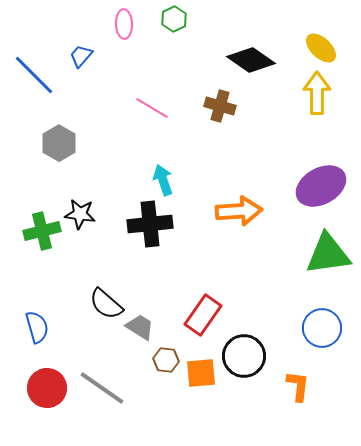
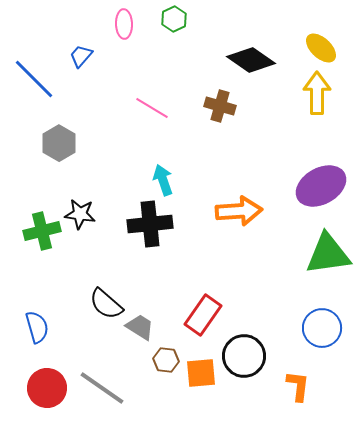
blue line: moved 4 px down
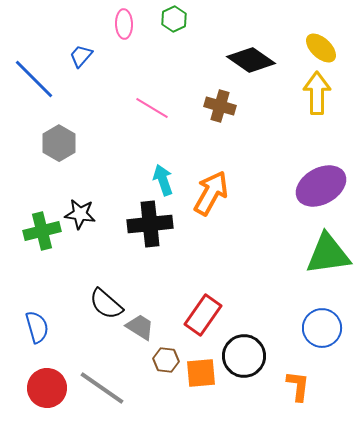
orange arrow: moved 28 px left, 18 px up; rotated 57 degrees counterclockwise
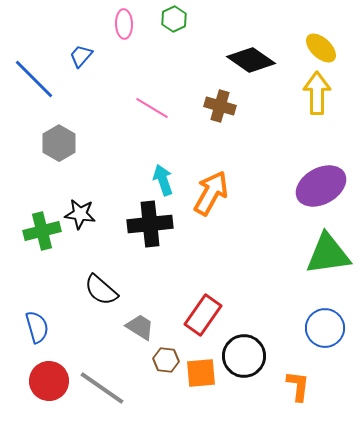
black semicircle: moved 5 px left, 14 px up
blue circle: moved 3 px right
red circle: moved 2 px right, 7 px up
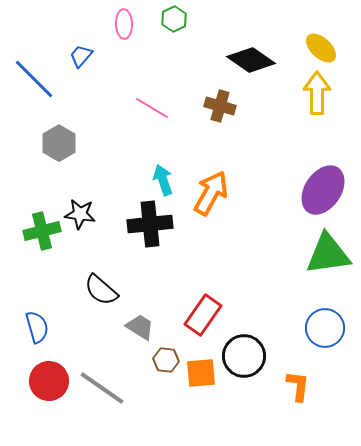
purple ellipse: moved 2 px right, 4 px down; rotated 27 degrees counterclockwise
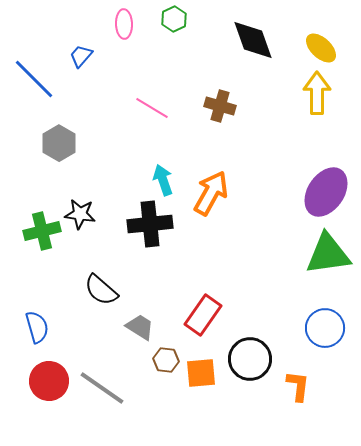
black diamond: moved 2 px right, 20 px up; rotated 36 degrees clockwise
purple ellipse: moved 3 px right, 2 px down
black circle: moved 6 px right, 3 px down
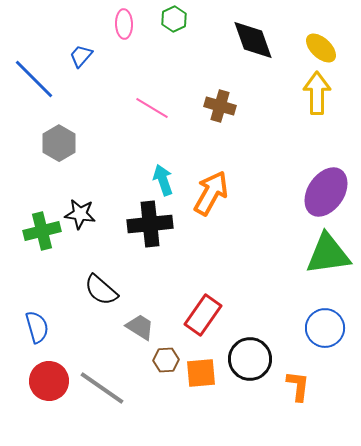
brown hexagon: rotated 10 degrees counterclockwise
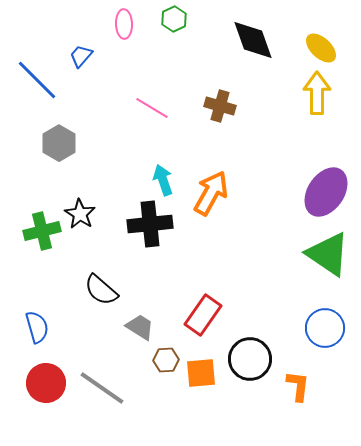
blue line: moved 3 px right, 1 px down
black star: rotated 24 degrees clockwise
green triangle: rotated 42 degrees clockwise
red circle: moved 3 px left, 2 px down
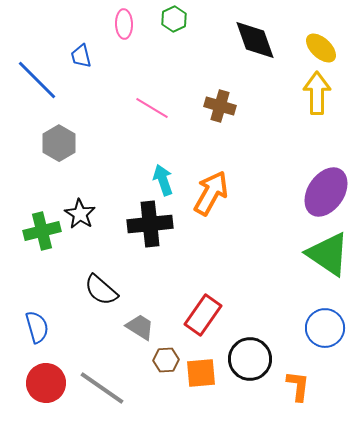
black diamond: moved 2 px right
blue trapezoid: rotated 55 degrees counterclockwise
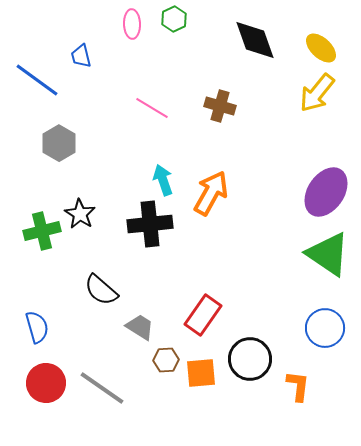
pink ellipse: moved 8 px right
blue line: rotated 9 degrees counterclockwise
yellow arrow: rotated 141 degrees counterclockwise
